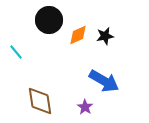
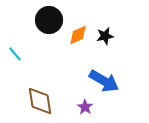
cyan line: moved 1 px left, 2 px down
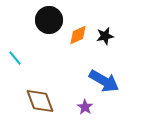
cyan line: moved 4 px down
brown diamond: rotated 12 degrees counterclockwise
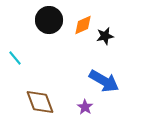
orange diamond: moved 5 px right, 10 px up
brown diamond: moved 1 px down
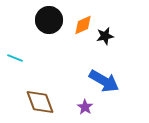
cyan line: rotated 28 degrees counterclockwise
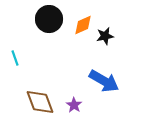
black circle: moved 1 px up
cyan line: rotated 49 degrees clockwise
purple star: moved 11 px left, 2 px up
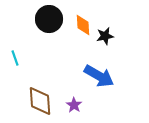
orange diamond: rotated 70 degrees counterclockwise
blue arrow: moved 5 px left, 5 px up
brown diamond: moved 1 px up; rotated 16 degrees clockwise
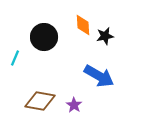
black circle: moved 5 px left, 18 px down
cyan line: rotated 42 degrees clockwise
brown diamond: rotated 76 degrees counterclockwise
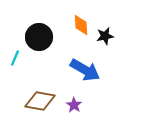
orange diamond: moved 2 px left
black circle: moved 5 px left
blue arrow: moved 14 px left, 6 px up
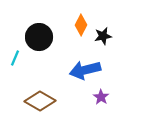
orange diamond: rotated 30 degrees clockwise
black star: moved 2 px left
blue arrow: rotated 136 degrees clockwise
brown diamond: rotated 20 degrees clockwise
purple star: moved 27 px right, 8 px up
